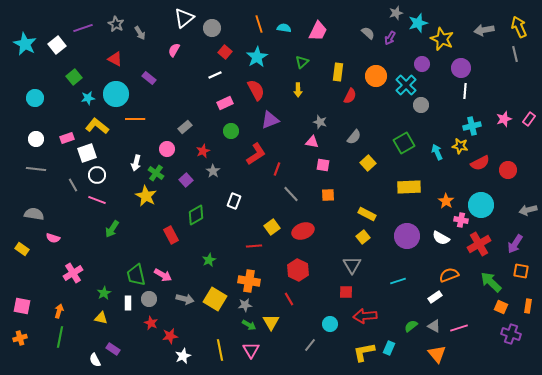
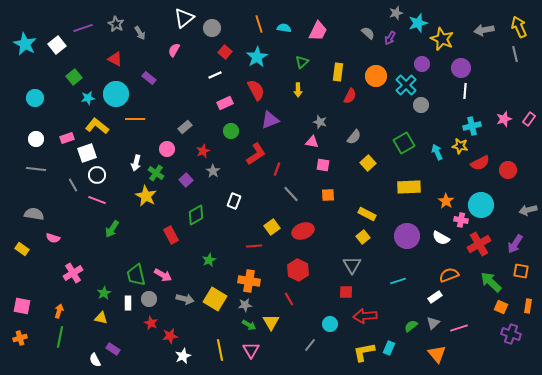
gray triangle at (434, 326): moved 1 px left, 3 px up; rotated 48 degrees clockwise
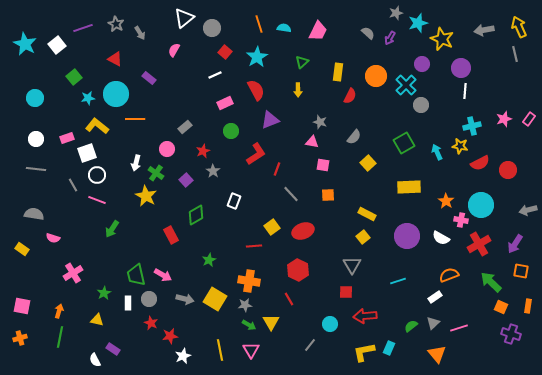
yellow triangle at (101, 318): moved 4 px left, 2 px down
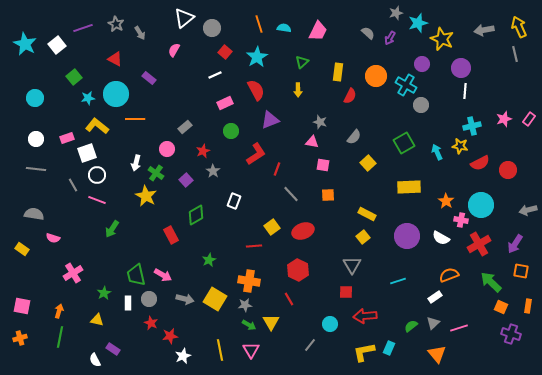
cyan cross at (406, 85): rotated 15 degrees counterclockwise
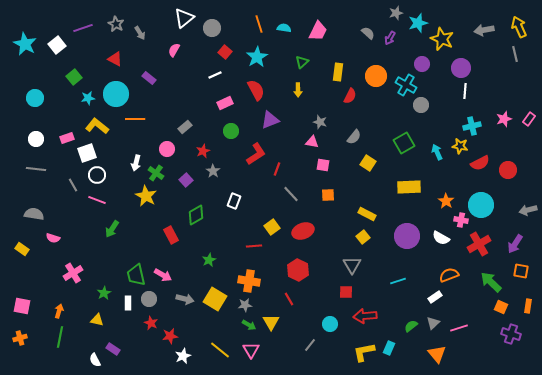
yellow square at (368, 163): rotated 14 degrees counterclockwise
yellow line at (220, 350): rotated 40 degrees counterclockwise
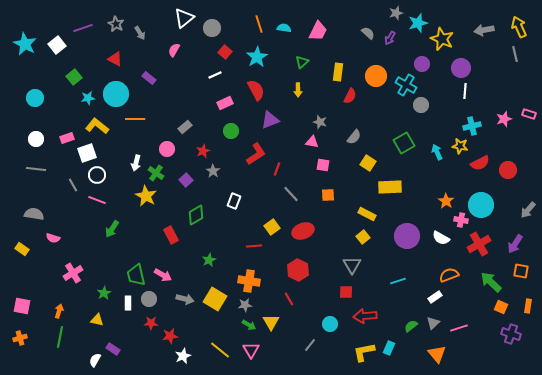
pink rectangle at (529, 119): moved 5 px up; rotated 72 degrees clockwise
yellow rectangle at (409, 187): moved 19 px left
gray arrow at (528, 210): rotated 36 degrees counterclockwise
red star at (151, 323): rotated 24 degrees counterclockwise
white semicircle at (95, 360): rotated 56 degrees clockwise
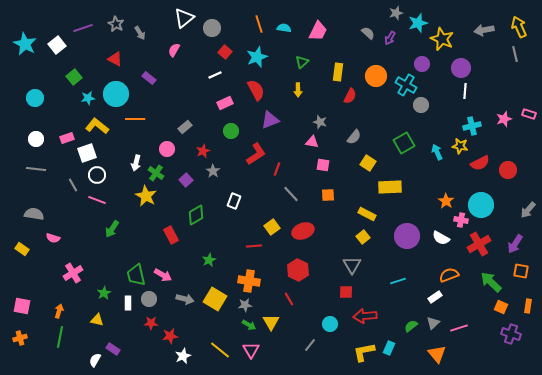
cyan star at (257, 57): rotated 10 degrees clockwise
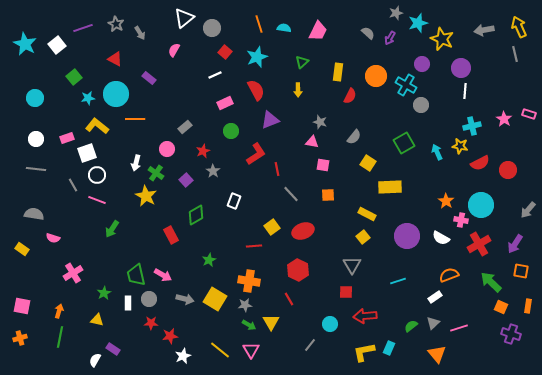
pink star at (504, 119): rotated 21 degrees counterclockwise
red line at (277, 169): rotated 32 degrees counterclockwise
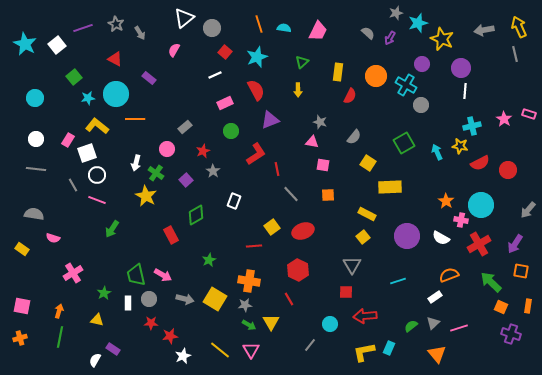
pink rectangle at (67, 138): moved 1 px right, 2 px down; rotated 40 degrees counterclockwise
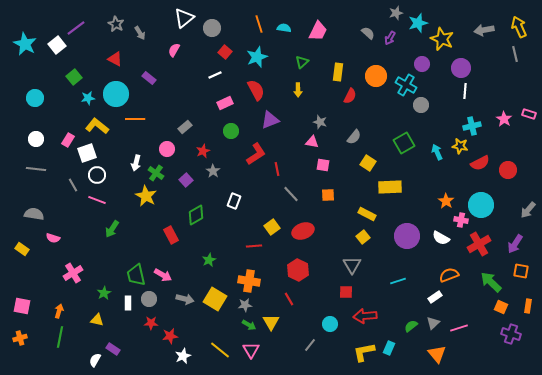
purple line at (83, 28): moved 7 px left; rotated 18 degrees counterclockwise
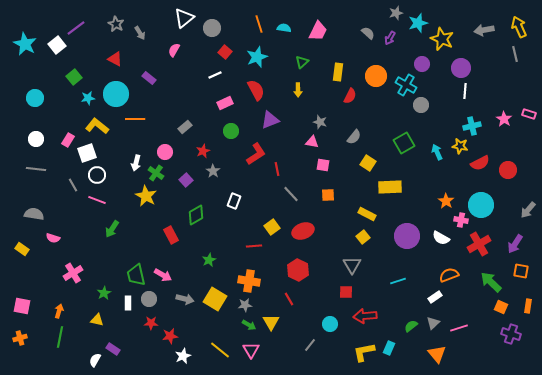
pink circle at (167, 149): moved 2 px left, 3 px down
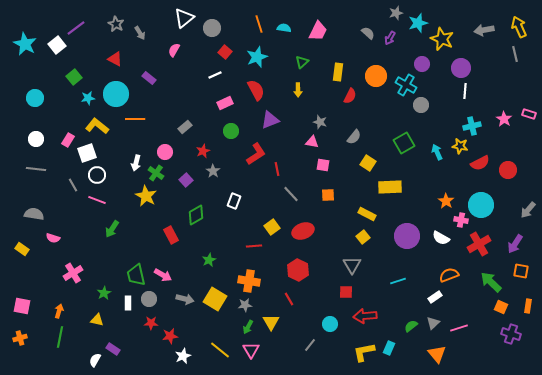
green arrow at (249, 325): moved 1 px left, 2 px down; rotated 88 degrees clockwise
